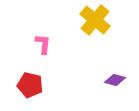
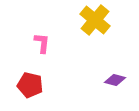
pink L-shape: moved 1 px left, 1 px up
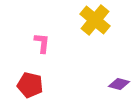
purple diamond: moved 4 px right, 4 px down
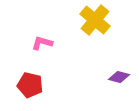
pink L-shape: rotated 80 degrees counterclockwise
purple diamond: moved 7 px up
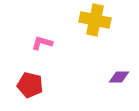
yellow cross: rotated 28 degrees counterclockwise
purple diamond: rotated 15 degrees counterclockwise
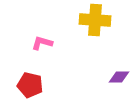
yellow cross: rotated 8 degrees counterclockwise
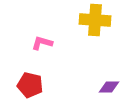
purple diamond: moved 10 px left, 10 px down
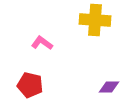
pink L-shape: rotated 20 degrees clockwise
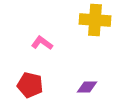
purple diamond: moved 22 px left
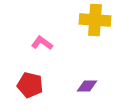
purple diamond: moved 1 px up
